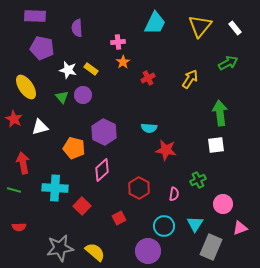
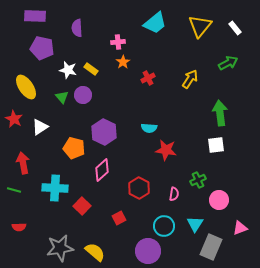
cyan trapezoid at (155, 23): rotated 25 degrees clockwise
white triangle at (40, 127): rotated 18 degrees counterclockwise
pink circle at (223, 204): moved 4 px left, 4 px up
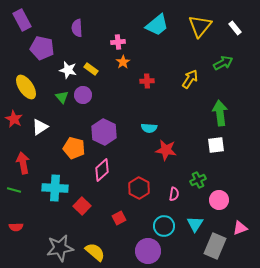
purple rectangle at (35, 16): moved 13 px left, 4 px down; rotated 60 degrees clockwise
cyan trapezoid at (155, 23): moved 2 px right, 2 px down
green arrow at (228, 63): moved 5 px left
red cross at (148, 78): moved 1 px left, 3 px down; rotated 24 degrees clockwise
red semicircle at (19, 227): moved 3 px left
gray rectangle at (211, 247): moved 4 px right, 1 px up
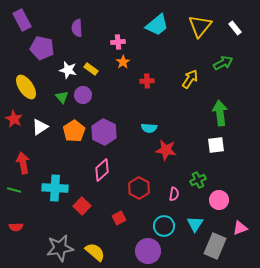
orange pentagon at (74, 148): moved 17 px up; rotated 25 degrees clockwise
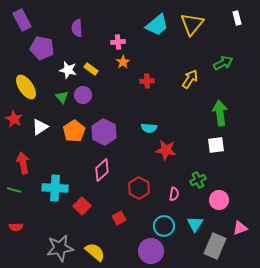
yellow triangle at (200, 26): moved 8 px left, 2 px up
white rectangle at (235, 28): moved 2 px right, 10 px up; rotated 24 degrees clockwise
purple circle at (148, 251): moved 3 px right
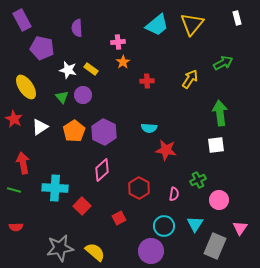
pink triangle at (240, 228): rotated 35 degrees counterclockwise
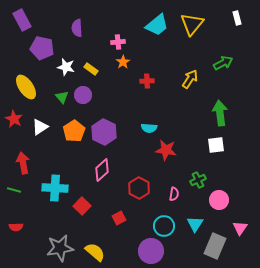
white star at (68, 70): moved 2 px left, 3 px up
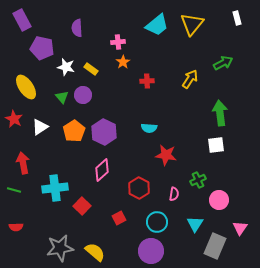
red star at (166, 150): moved 5 px down
cyan cross at (55, 188): rotated 10 degrees counterclockwise
cyan circle at (164, 226): moved 7 px left, 4 px up
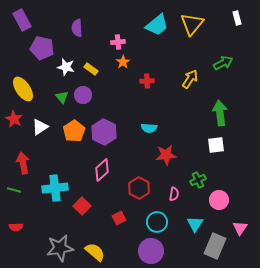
yellow ellipse at (26, 87): moved 3 px left, 2 px down
red star at (166, 155): rotated 15 degrees counterclockwise
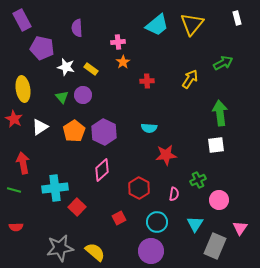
yellow ellipse at (23, 89): rotated 25 degrees clockwise
red square at (82, 206): moved 5 px left, 1 px down
